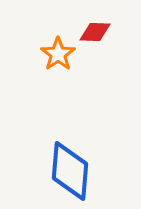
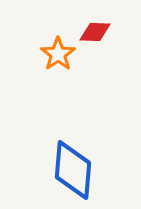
blue diamond: moved 3 px right, 1 px up
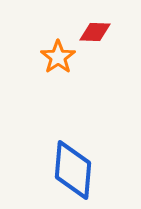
orange star: moved 3 px down
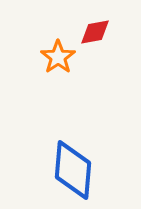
red diamond: rotated 12 degrees counterclockwise
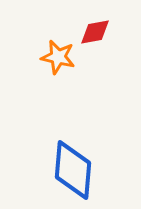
orange star: rotated 24 degrees counterclockwise
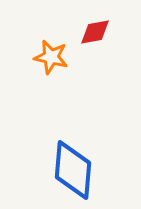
orange star: moved 7 px left
